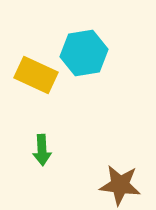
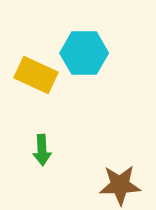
cyan hexagon: rotated 9 degrees clockwise
brown star: rotated 9 degrees counterclockwise
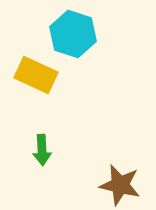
cyan hexagon: moved 11 px left, 19 px up; rotated 18 degrees clockwise
brown star: rotated 15 degrees clockwise
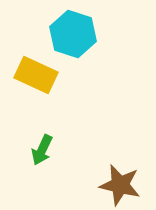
green arrow: rotated 28 degrees clockwise
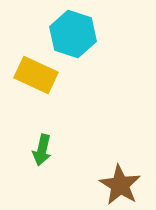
green arrow: rotated 12 degrees counterclockwise
brown star: rotated 18 degrees clockwise
